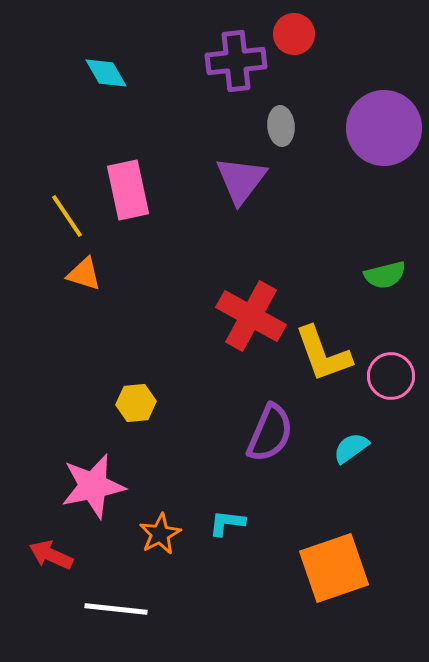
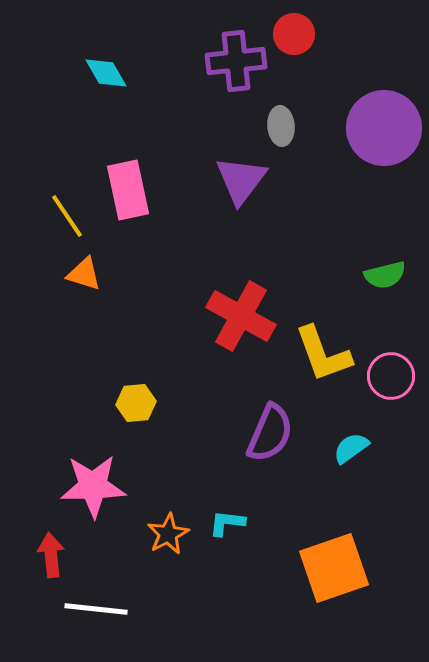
red cross: moved 10 px left
pink star: rotated 10 degrees clockwise
orange star: moved 8 px right
red arrow: rotated 60 degrees clockwise
white line: moved 20 px left
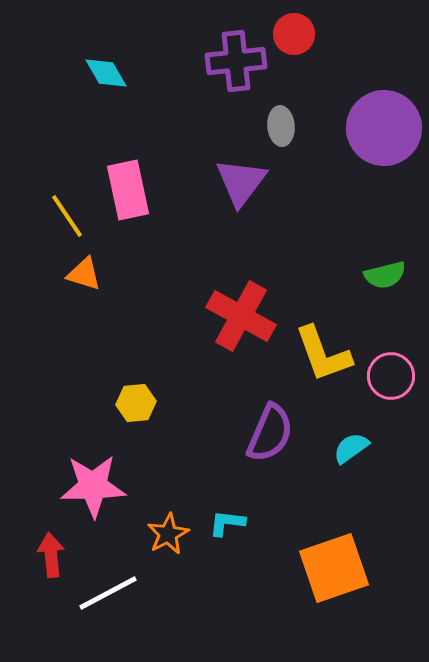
purple triangle: moved 2 px down
white line: moved 12 px right, 16 px up; rotated 34 degrees counterclockwise
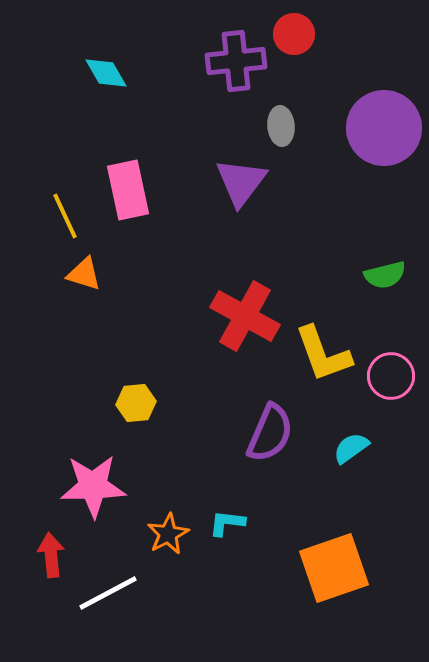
yellow line: moved 2 px left; rotated 9 degrees clockwise
red cross: moved 4 px right
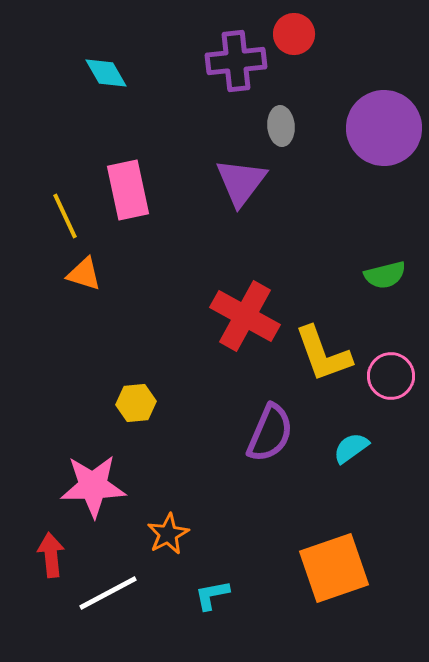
cyan L-shape: moved 15 px left, 72 px down; rotated 18 degrees counterclockwise
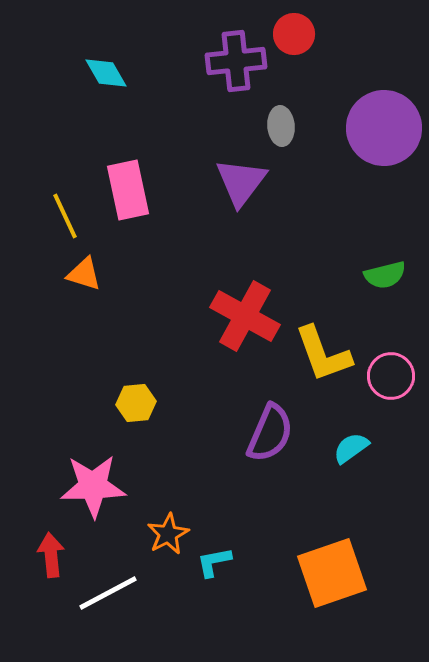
orange square: moved 2 px left, 5 px down
cyan L-shape: moved 2 px right, 33 px up
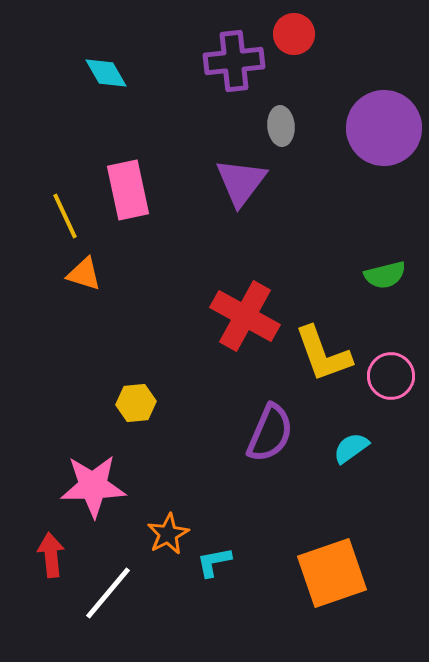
purple cross: moved 2 px left
white line: rotated 22 degrees counterclockwise
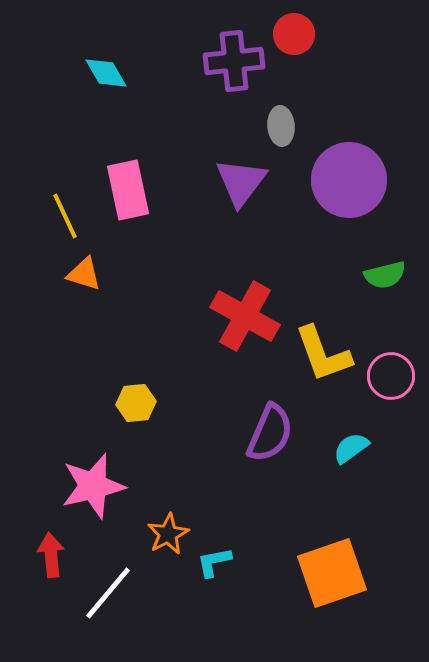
purple circle: moved 35 px left, 52 px down
pink star: rotated 12 degrees counterclockwise
